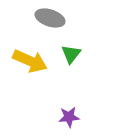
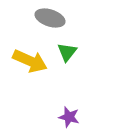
green triangle: moved 4 px left, 2 px up
purple star: rotated 20 degrees clockwise
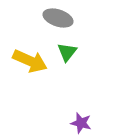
gray ellipse: moved 8 px right
purple star: moved 12 px right, 6 px down
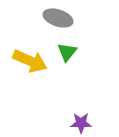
purple star: rotated 15 degrees counterclockwise
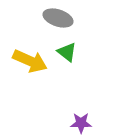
green triangle: rotated 30 degrees counterclockwise
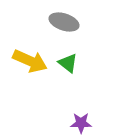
gray ellipse: moved 6 px right, 4 px down
green triangle: moved 1 px right, 11 px down
